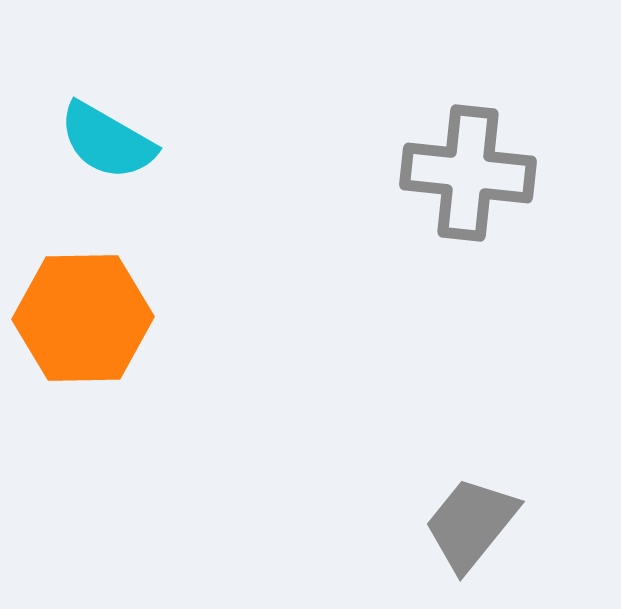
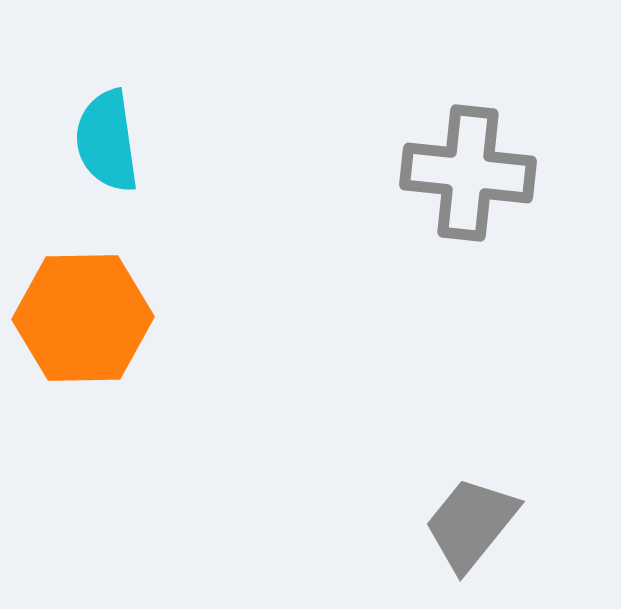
cyan semicircle: rotated 52 degrees clockwise
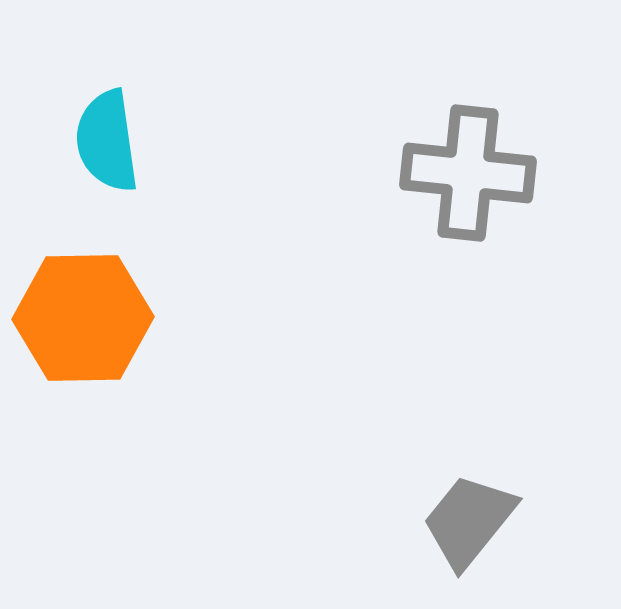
gray trapezoid: moved 2 px left, 3 px up
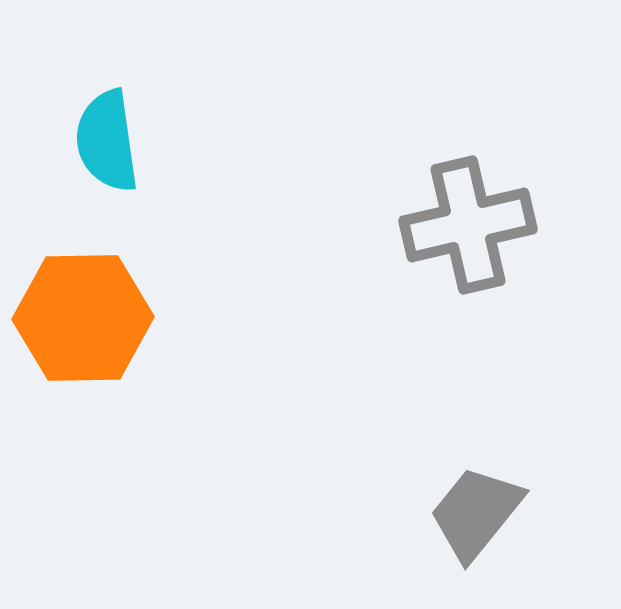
gray cross: moved 52 px down; rotated 19 degrees counterclockwise
gray trapezoid: moved 7 px right, 8 px up
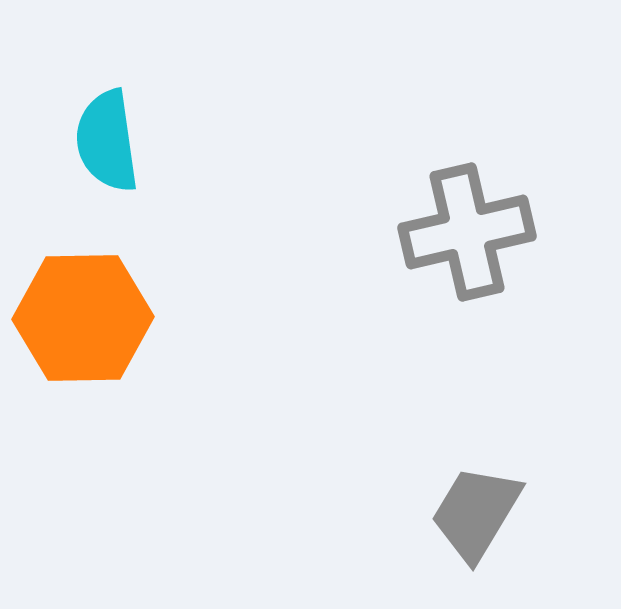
gray cross: moved 1 px left, 7 px down
gray trapezoid: rotated 8 degrees counterclockwise
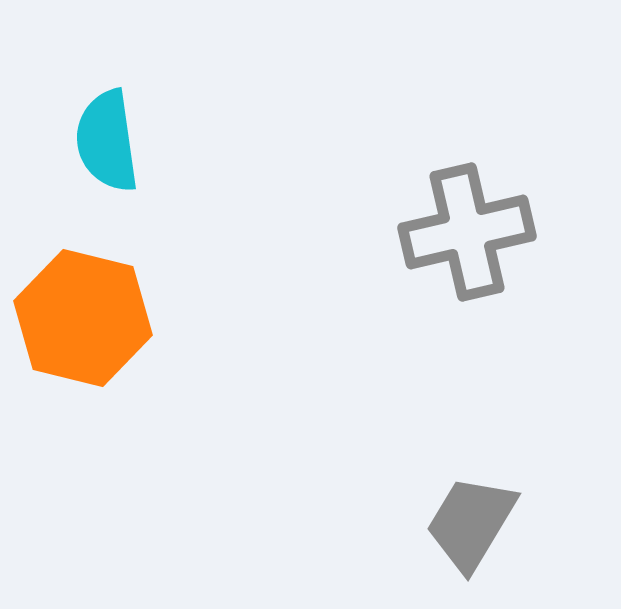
orange hexagon: rotated 15 degrees clockwise
gray trapezoid: moved 5 px left, 10 px down
